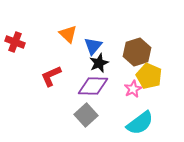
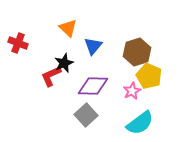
orange triangle: moved 6 px up
red cross: moved 3 px right, 1 px down
black star: moved 35 px left
pink star: moved 1 px left, 2 px down
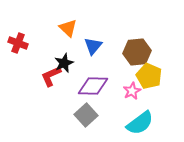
brown hexagon: rotated 12 degrees clockwise
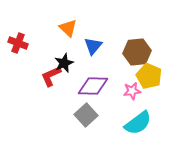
pink star: rotated 18 degrees clockwise
cyan semicircle: moved 2 px left
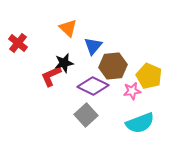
red cross: rotated 18 degrees clockwise
brown hexagon: moved 24 px left, 14 px down
black star: rotated 12 degrees clockwise
purple diamond: rotated 24 degrees clockwise
cyan semicircle: moved 2 px right; rotated 16 degrees clockwise
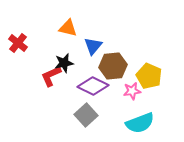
orange triangle: rotated 30 degrees counterclockwise
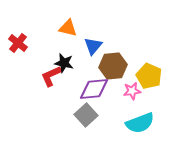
black star: rotated 24 degrees clockwise
purple diamond: moved 1 px right, 3 px down; rotated 32 degrees counterclockwise
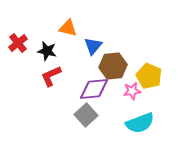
red cross: rotated 12 degrees clockwise
black star: moved 17 px left, 12 px up
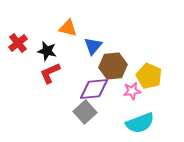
red L-shape: moved 1 px left, 3 px up
gray square: moved 1 px left, 3 px up
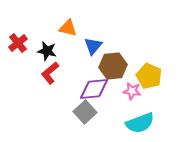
red L-shape: rotated 15 degrees counterclockwise
pink star: rotated 18 degrees clockwise
